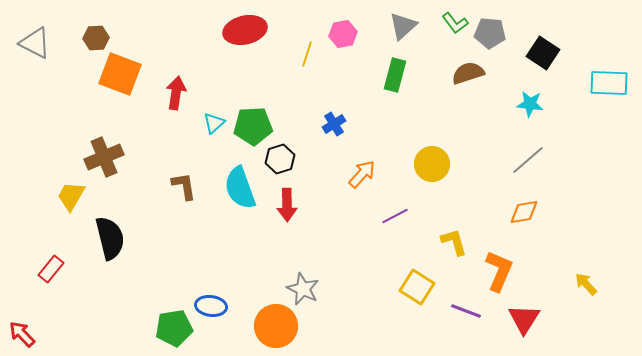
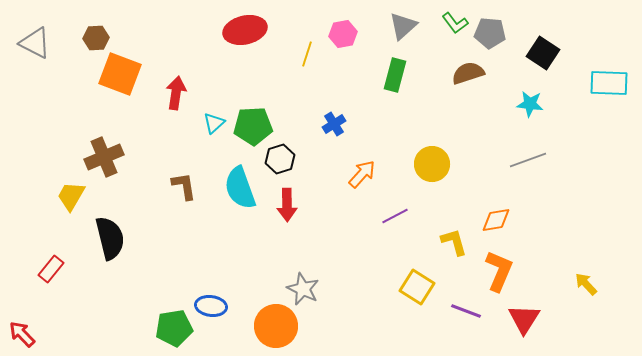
gray line at (528, 160): rotated 21 degrees clockwise
orange diamond at (524, 212): moved 28 px left, 8 px down
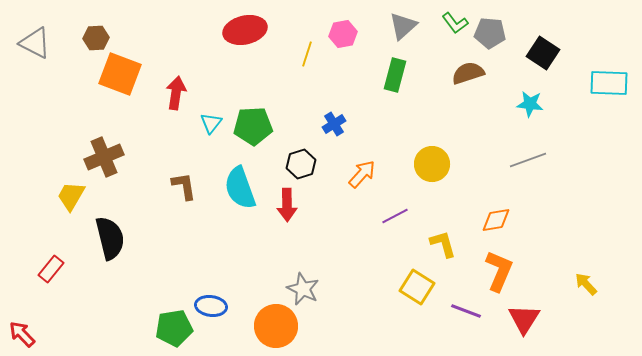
cyan triangle at (214, 123): moved 3 px left; rotated 10 degrees counterclockwise
black hexagon at (280, 159): moved 21 px right, 5 px down
yellow L-shape at (454, 242): moved 11 px left, 2 px down
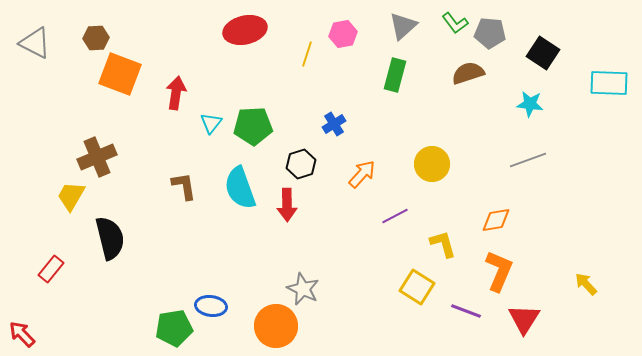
brown cross at (104, 157): moved 7 px left
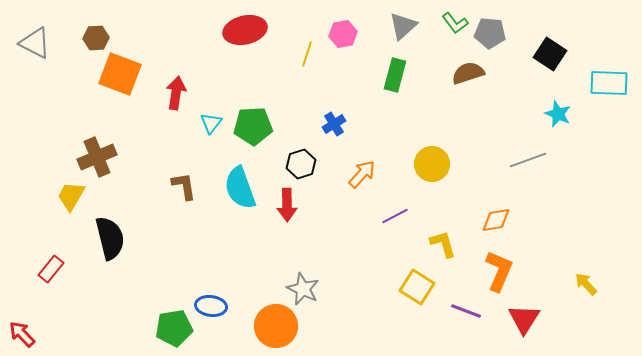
black square at (543, 53): moved 7 px right, 1 px down
cyan star at (530, 104): moved 28 px right, 10 px down; rotated 16 degrees clockwise
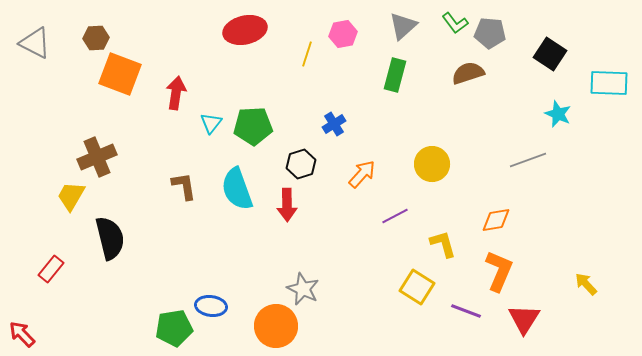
cyan semicircle at (240, 188): moved 3 px left, 1 px down
